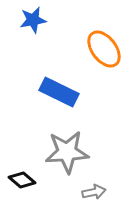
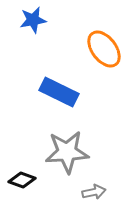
black diamond: rotated 20 degrees counterclockwise
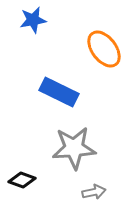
gray star: moved 7 px right, 4 px up
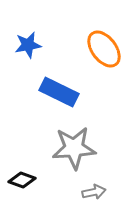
blue star: moved 5 px left, 25 px down
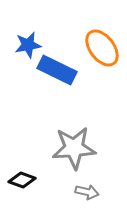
orange ellipse: moved 2 px left, 1 px up
blue rectangle: moved 2 px left, 22 px up
gray arrow: moved 7 px left; rotated 25 degrees clockwise
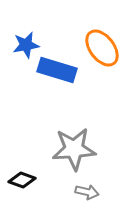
blue star: moved 2 px left
blue rectangle: rotated 9 degrees counterclockwise
gray star: moved 1 px down
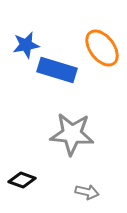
gray star: moved 2 px left, 15 px up; rotated 9 degrees clockwise
